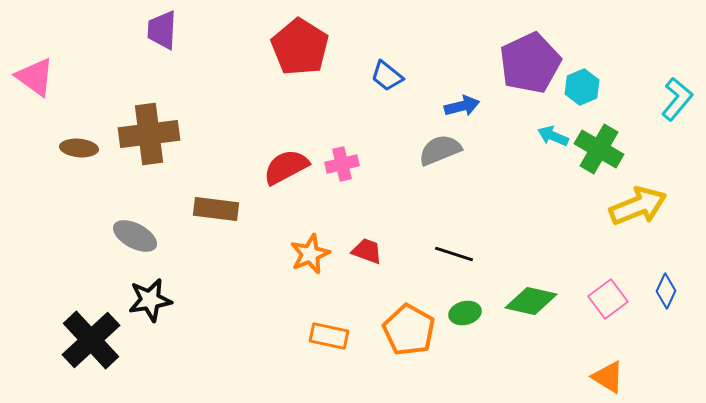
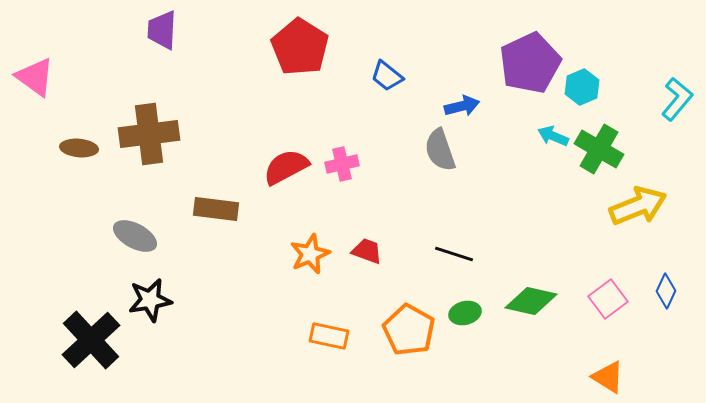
gray semicircle: rotated 87 degrees counterclockwise
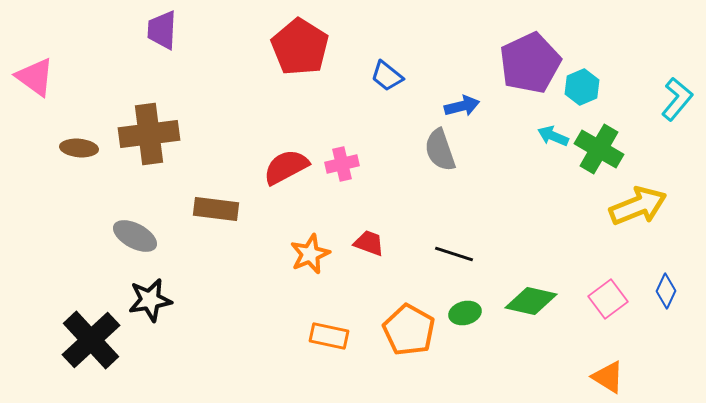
red trapezoid: moved 2 px right, 8 px up
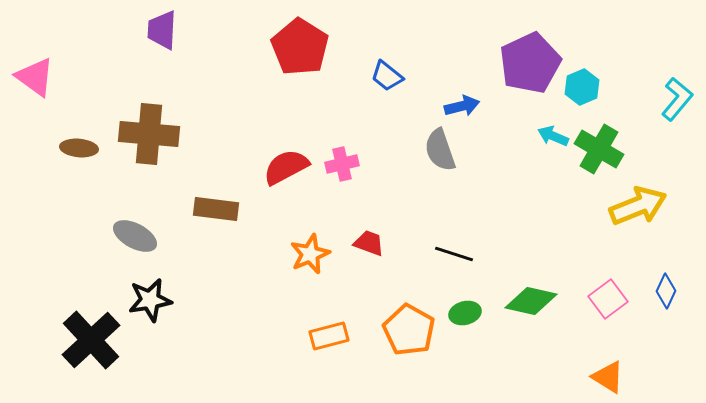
brown cross: rotated 12 degrees clockwise
orange rectangle: rotated 27 degrees counterclockwise
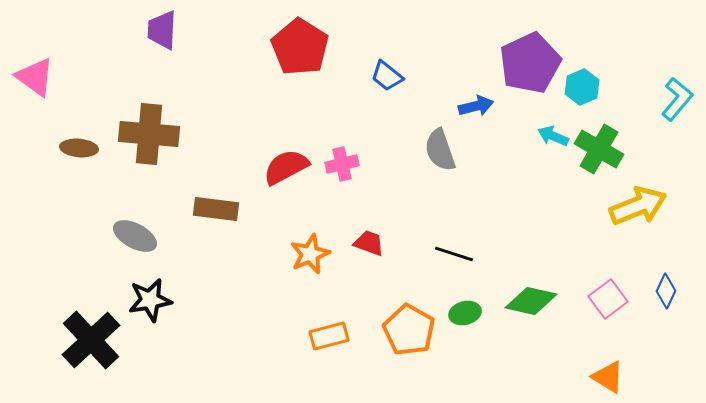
blue arrow: moved 14 px right
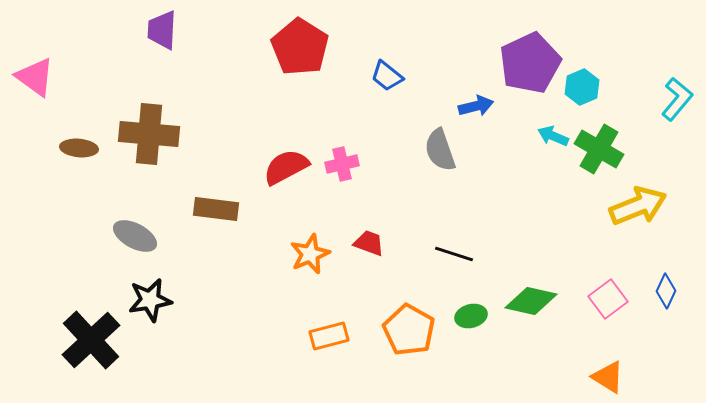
green ellipse: moved 6 px right, 3 px down
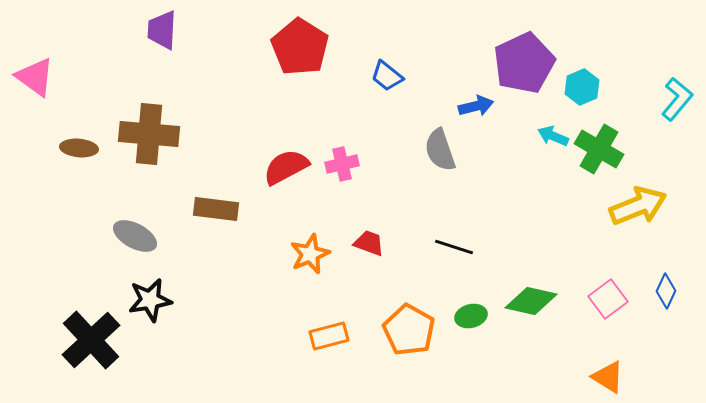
purple pentagon: moved 6 px left
black line: moved 7 px up
